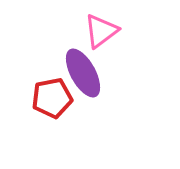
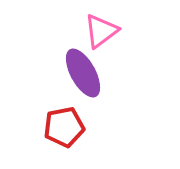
red pentagon: moved 12 px right, 29 px down
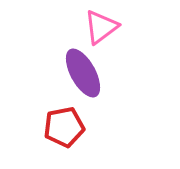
pink triangle: moved 4 px up
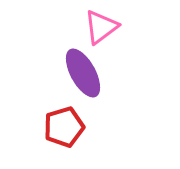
red pentagon: rotated 6 degrees counterclockwise
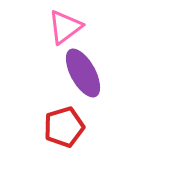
pink triangle: moved 36 px left
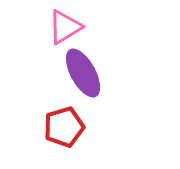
pink triangle: rotated 6 degrees clockwise
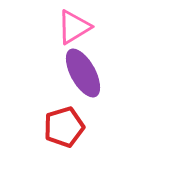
pink triangle: moved 9 px right
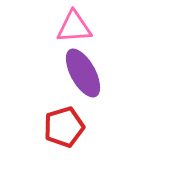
pink triangle: rotated 27 degrees clockwise
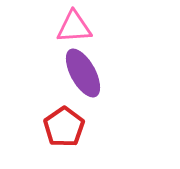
red pentagon: rotated 18 degrees counterclockwise
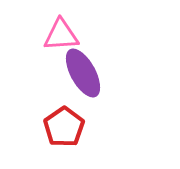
pink triangle: moved 13 px left, 8 px down
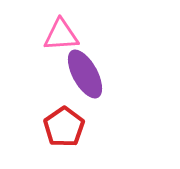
purple ellipse: moved 2 px right, 1 px down
